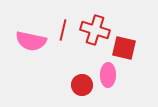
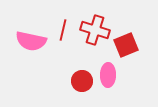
red square: moved 2 px right, 3 px up; rotated 35 degrees counterclockwise
red circle: moved 4 px up
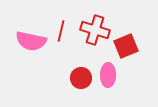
red line: moved 2 px left, 1 px down
red square: moved 1 px down
red circle: moved 1 px left, 3 px up
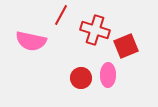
red line: moved 16 px up; rotated 15 degrees clockwise
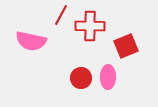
red cross: moved 5 px left, 4 px up; rotated 16 degrees counterclockwise
pink ellipse: moved 2 px down
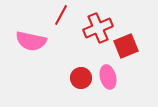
red cross: moved 8 px right, 2 px down; rotated 24 degrees counterclockwise
pink ellipse: rotated 15 degrees counterclockwise
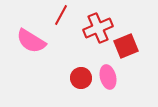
pink semicircle: rotated 20 degrees clockwise
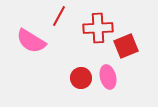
red line: moved 2 px left, 1 px down
red cross: rotated 20 degrees clockwise
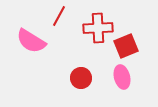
pink ellipse: moved 14 px right
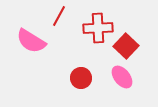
red square: rotated 25 degrees counterclockwise
pink ellipse: rotated 25 degrees counterclockwise
